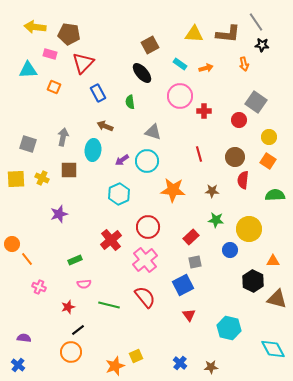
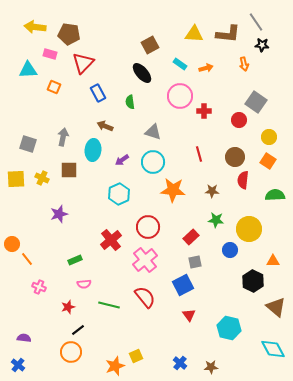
cyan circle at (147, 161): moved 6 px right, 1 px down
brown triangle at (277, 299): moved 1 px left, 8 px down; rotated 25 degrees clockwise
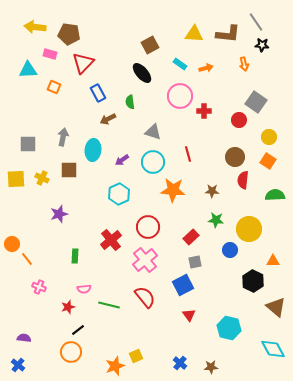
brown arrow at (105, 126): moved 3 px right, 7 px up; rotated 49 degrees counterclockwise
gray square at (28, 144): rotated 18 degrees counterclockwise
red line at (199, 154): moved 11 px left
green rectangle at (75, 260): moved 4 px up; rotated 64 degrees counterclockwise
pink semicircle at (84, 284): moved 5 px down
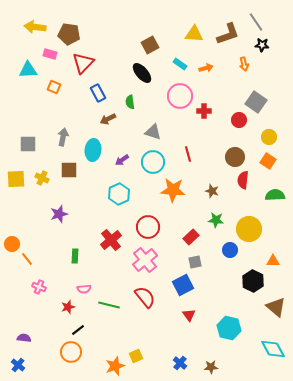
brown L-shape at (228, 34): rotated 25 degrees counterclockwise
brown star at (212, 191): rotated 16 degrees clockwise
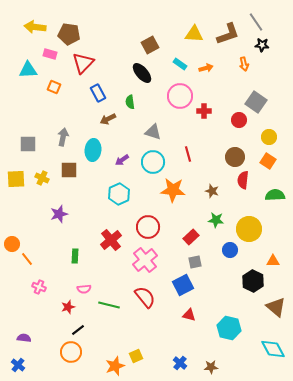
red triangle at (189, 315): rotated 40 degrees counterclockwise
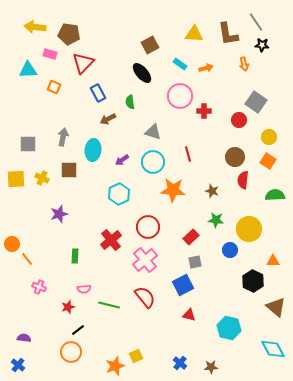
brown L-shape at (228, 34): rotated 100 degrees clockwise
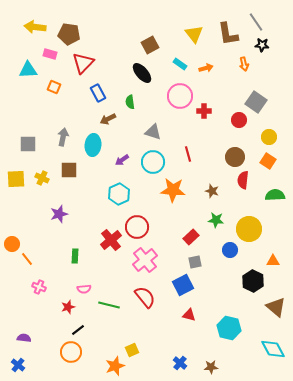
yellow triangle at (194, 34): rotated 48 degrees clockwise
cyan ellipse at (93, 150): moved 5 px up
red circle at (148, 227): moved 11 px left
yellow square at (136, 356): moved 4 px left, 6 px up
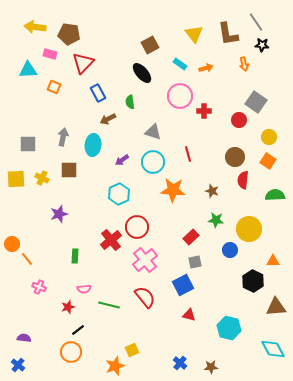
brown triangle at (276, 307): rotated 45 degrees counterclockwise
